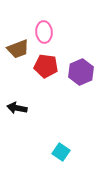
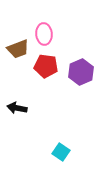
pink ellipse: moved 2 px down
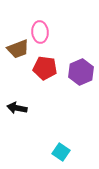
pink ellipse: moved 4 px left, 2 px up
red pentagon: moved 1 px left, 2 px down
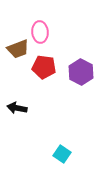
red pentagon: moved 1 px left, 1 px up
purple hexagon: rotated 10 degrees counterclockwise
cyan square: moved 1 px right, 2 px down
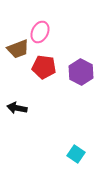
pink ellipse: rotated 30 degrees clockwise
cyan square: moved 14 px right
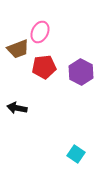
red pentagon: rotated 15 degrees counterclockwise
